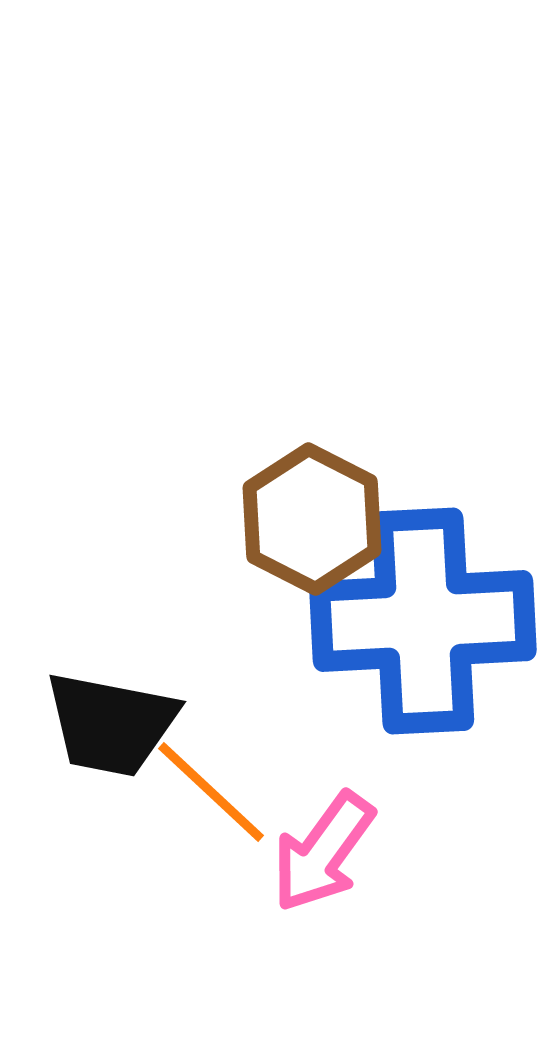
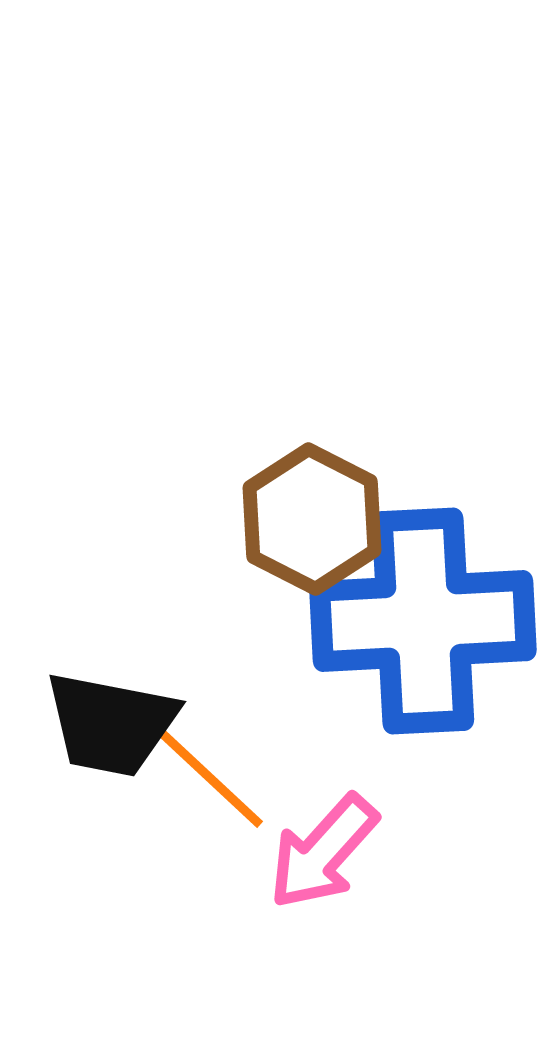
orange line: moved 1 px left, 14 px up
pink arrow: rotated 6 degrees clockwise
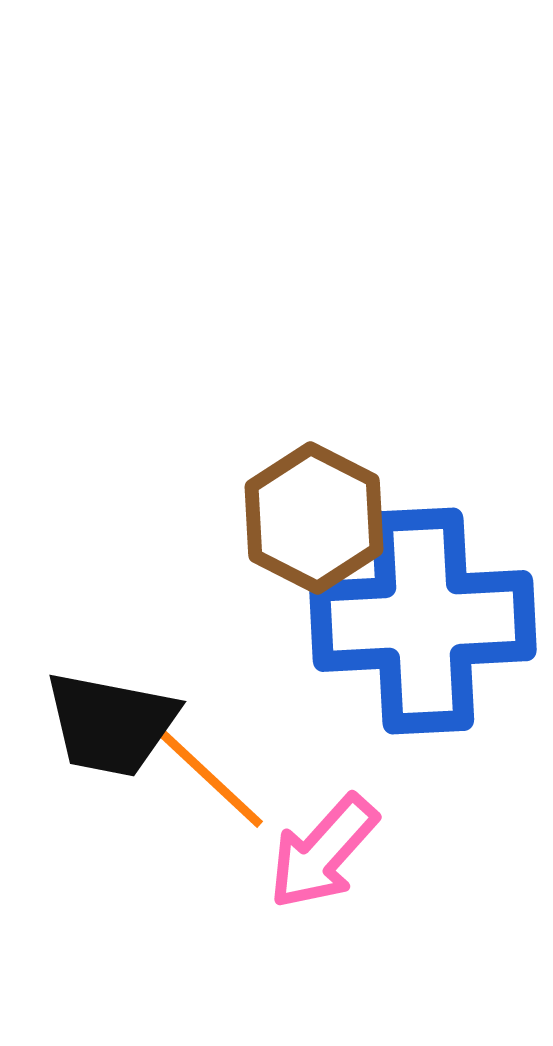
brown hexagon: moved 2 px right, 1 px up
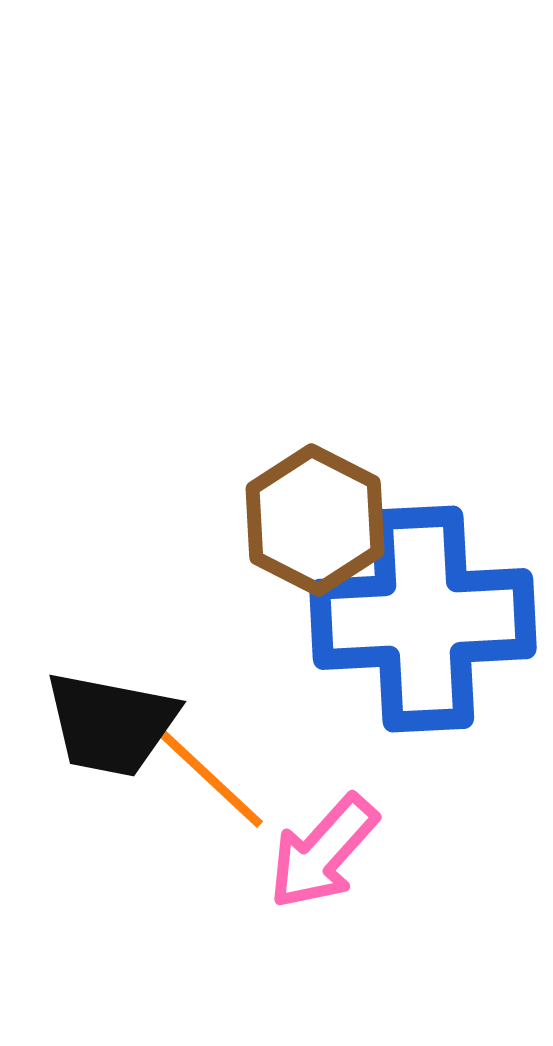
brown hexagon: moved 1 px right, 2 px down
blue cross: moved 2 px up
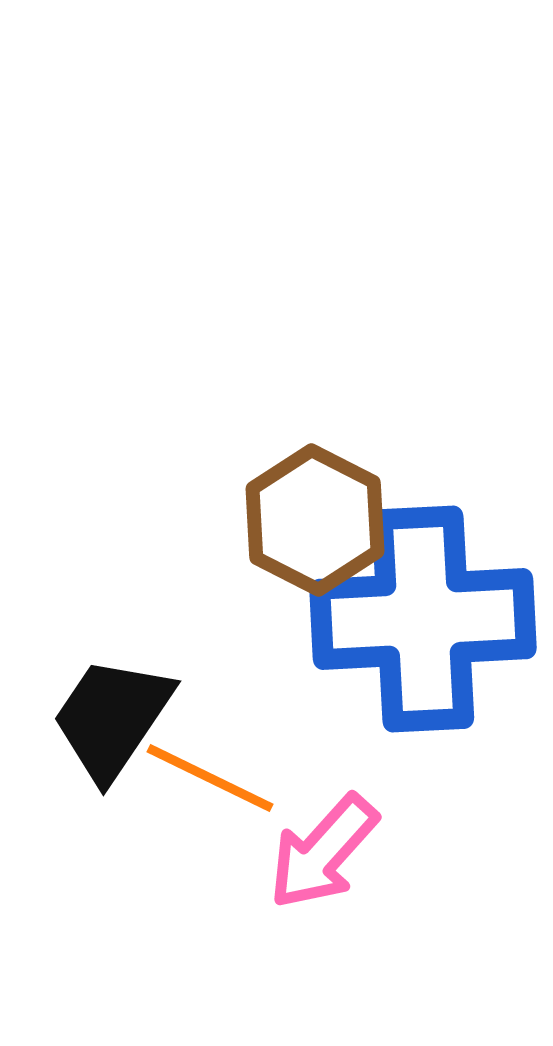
black trapezoid: moved 1 px right, 6 px up; rotated 113 degrees clockwise
orange line: rotated 17 degrees counterclockwise
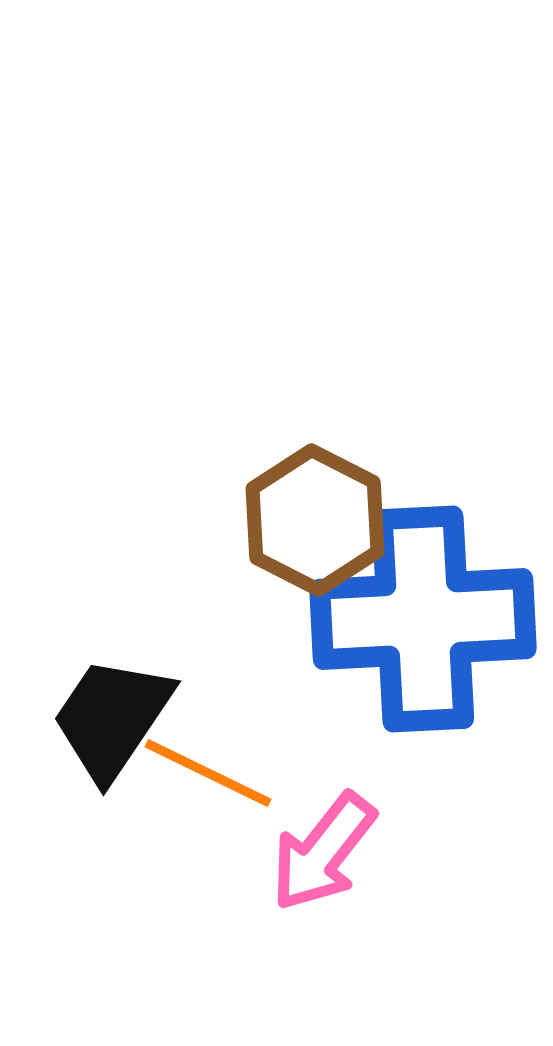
orange line: moved 2 px left, 5 px up
pink arrow: rotated 4 degrees counterclockwise
